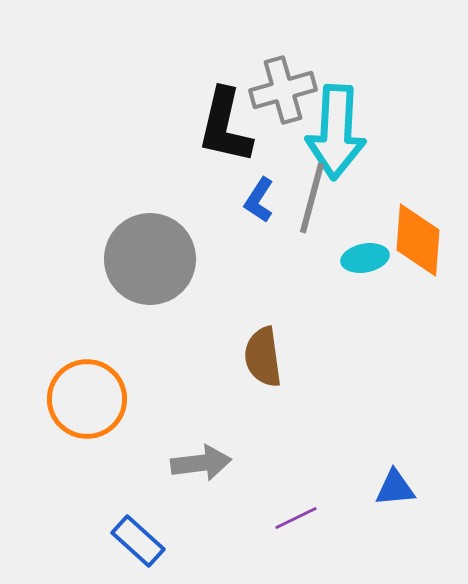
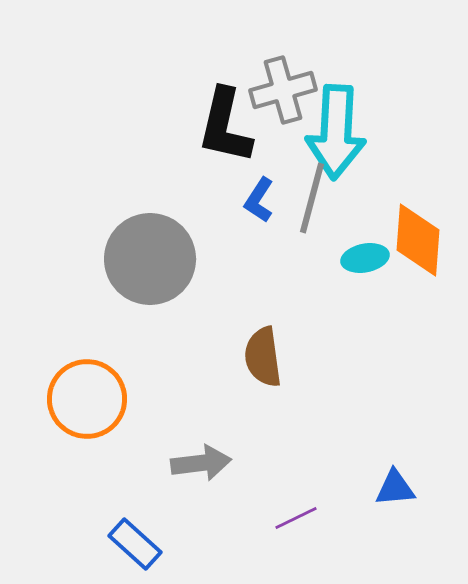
blue rectangle: moved 3 px left, 3 px down
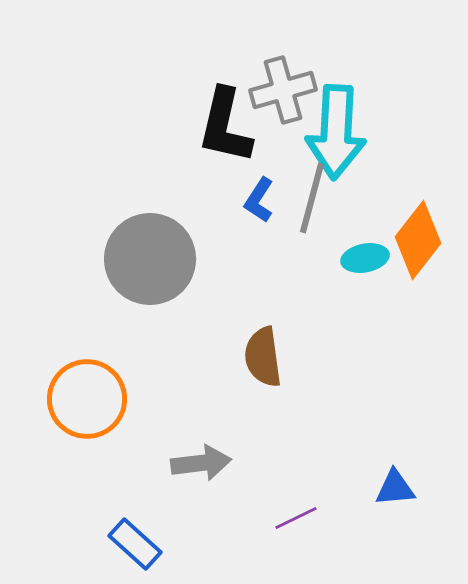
orange diamond: rotated 34 degrees clockwise
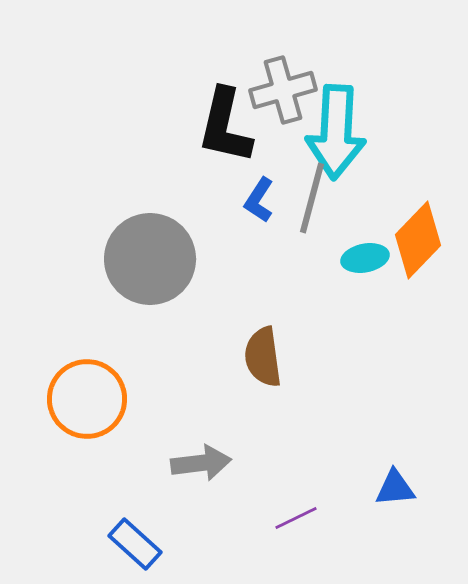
orange diamond: rotated 6 degrees clockwise
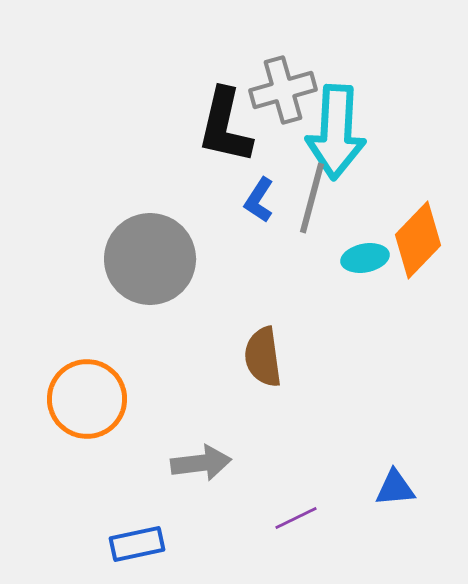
blue rectangle: moved 2 px right; rotated 54 degrees counterclockwise
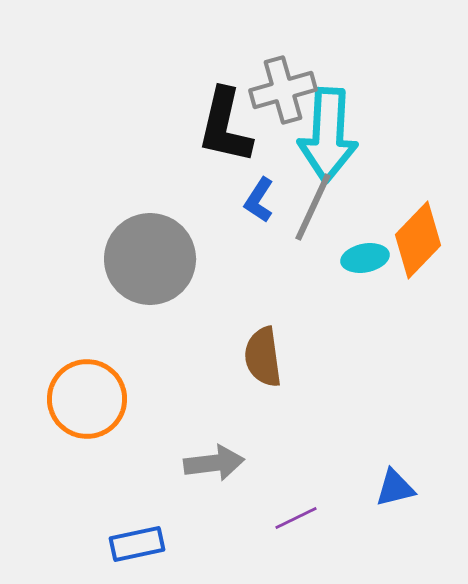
cyan arrow: moved 8 px left, 3 px down
gray line: moved 1 px right, 9 px down; rotated 10 degrees clockwise
gray arrow: moved 13 px right
blue triangle: rotated 9 degrees counterclockwise
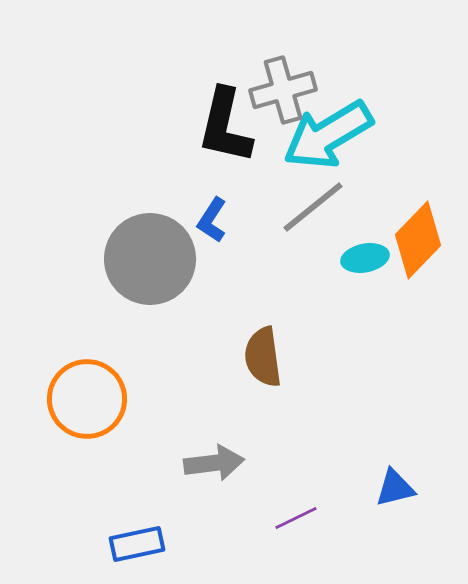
cyan arrow: rotated 56 degrees clockwise
blue L-shape: moved 47 px left, 20 px down
gray line: rotated 26 degrees clockwise
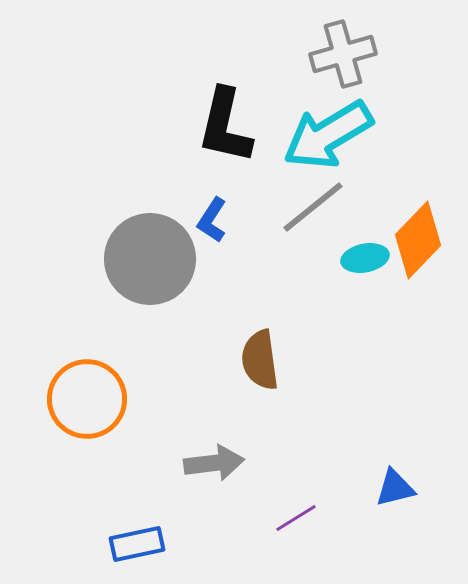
gray cross: moved 60 px right, 36 px up
brown semicircle: moved 3 px left, 3 px down
purple line: rotated 6 degrees counterclockwise
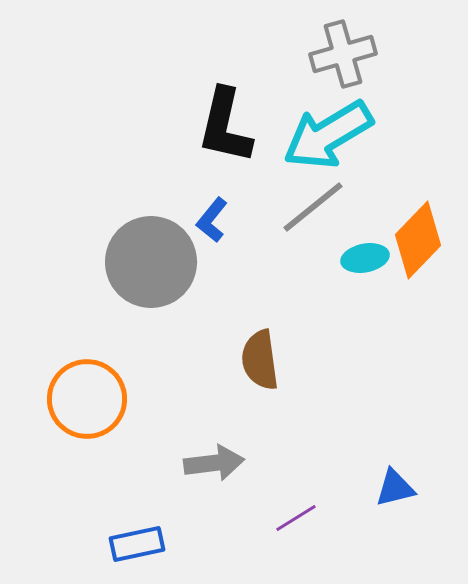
blue L-shape: rotated 6 degrees clockwise
gray circle: moved 1 px right, 3 px down
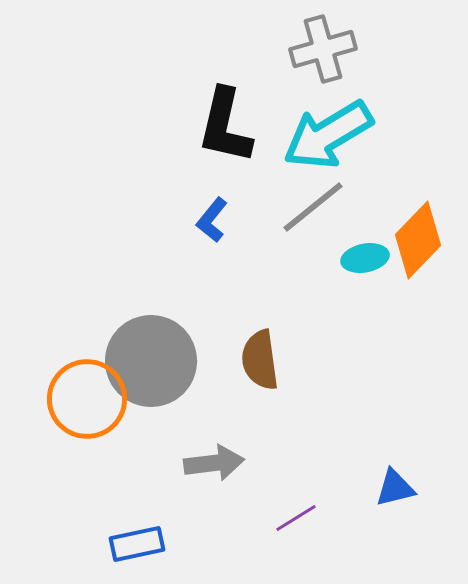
gray cross: moved 20 px left, 5 px up
gray circle: moved 99 px down
